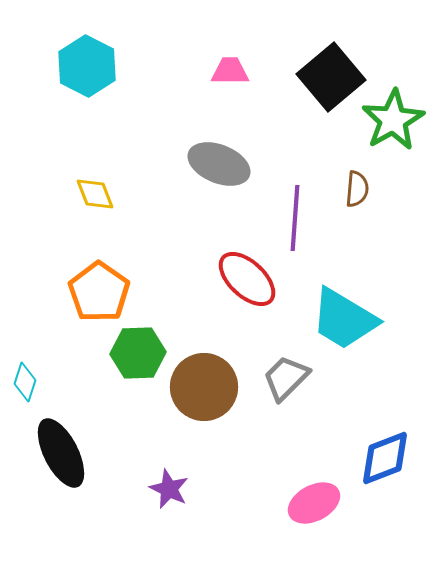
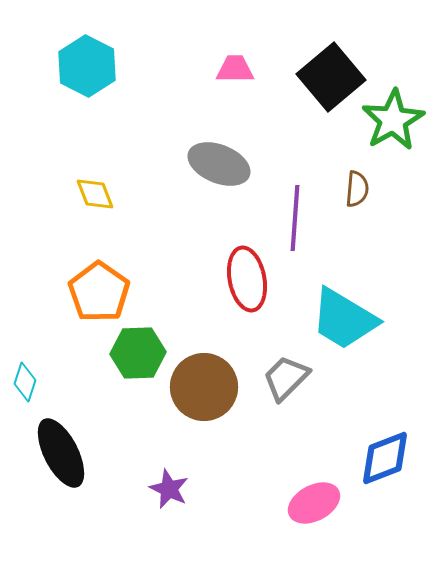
pink trapezoid: moved 5 px right, 2 px up
red ellipse: rotated 36 degrees clockwise
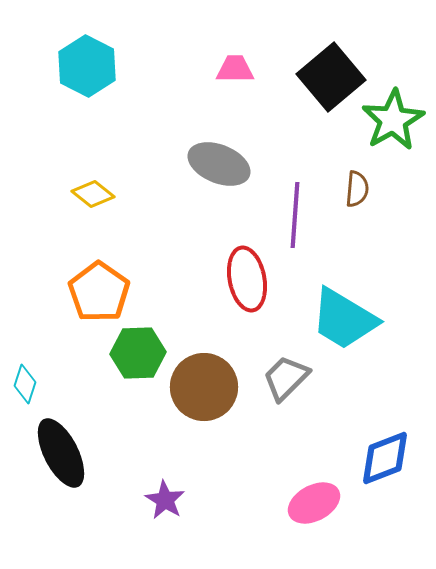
yellow diamond: moved 2 px left; rotated 30 degrees counterclockwise
purple line: moved 3 px up
cyan diamond: moved 2 px down
purple star: moved 4 px left, 11 px down; rotated 6 degrees clockwise
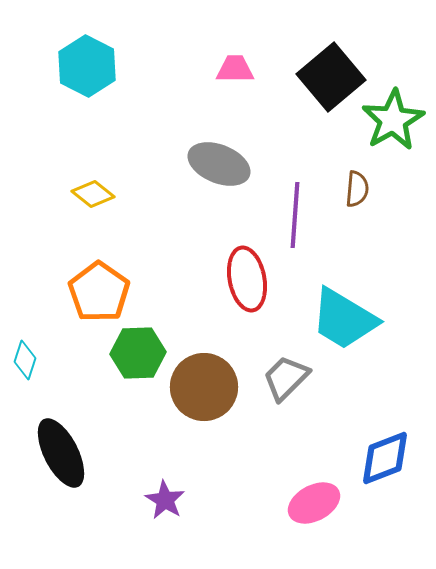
cyan diamond: moved 24 px up
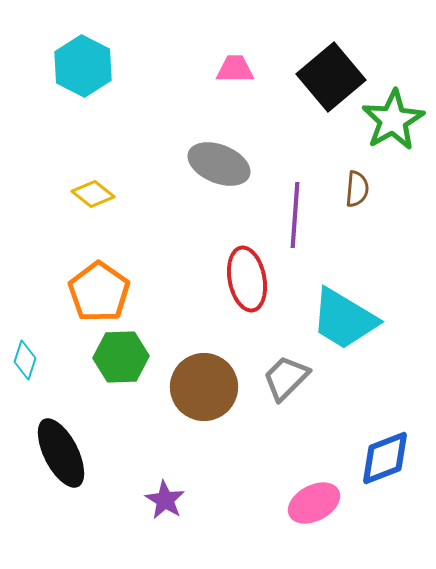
cyan hexagon: moved 4 px left
green hexagon: moved 17 px left, 4 px down
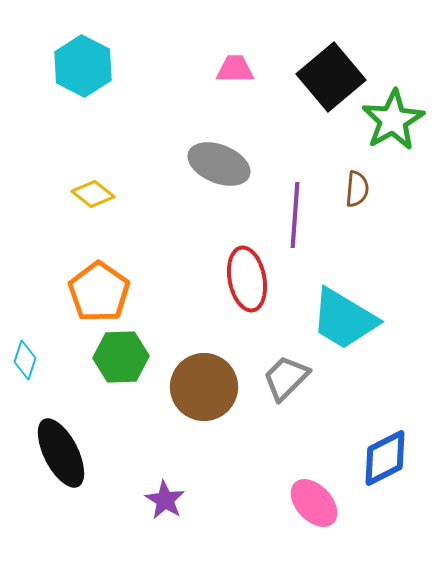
blue diamond: rotated 6 degrees counterclockwise
pink ellipse: rotated 75 degrees clockwise
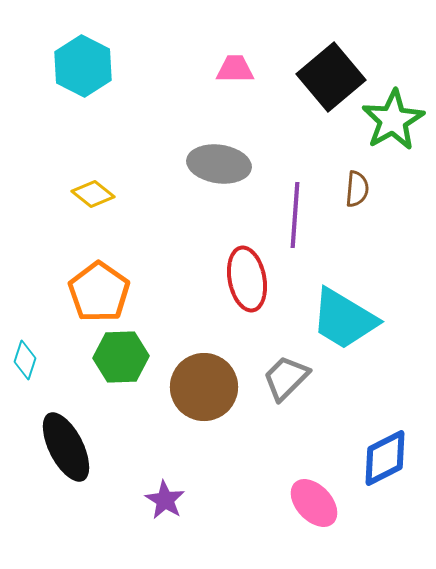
gray ellipse: rotated 14 degrees counterclockwise
black ellipse: moved 5 px right, 6 px up
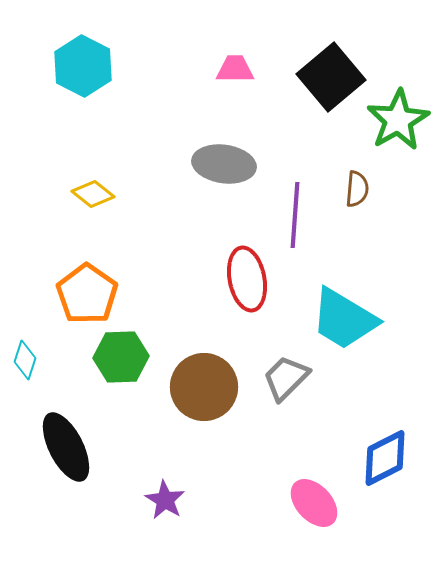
green star: moved 5 px right
gray ellipse: moved 5 px right
orange pentagon: moved 12 px left, 2 px down
